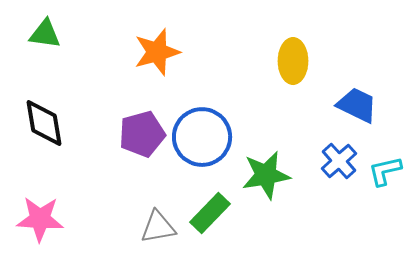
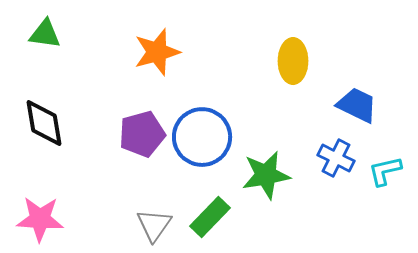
blue cross: moved 3 px left, 3 px up; rotated 21 degrees counterclockwise
green rectangle: moved 4 px down
gray triangle: moved 4 px left, 2 px up; rotated 45 degrees counterclockwise
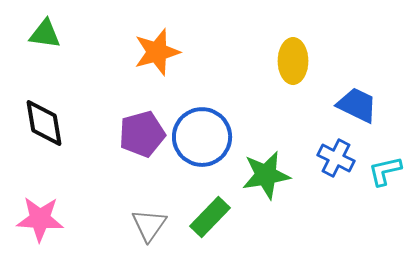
gray triangle: moved 5 px left
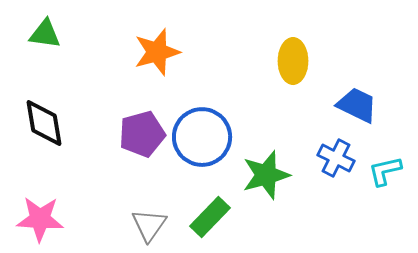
green star: rotated 6 degrees counterclockwise
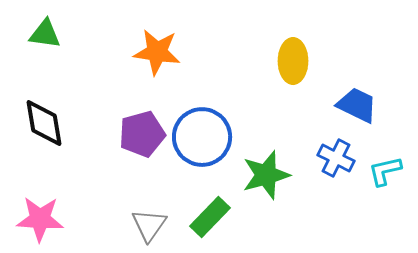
orange star: rotated 24 degrees clockwise
